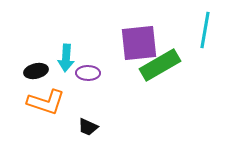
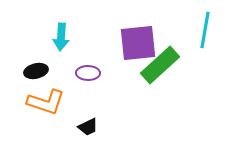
purple square: moved 1 px left
cyan arrow: moved 5 px left, 21 px up
green rectangle: rotated 12 degrees counterclockwise
black trapezoid: rotated 50 degrees counterclockwise
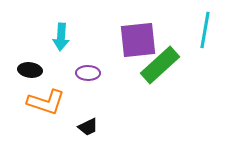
purple square: moved 3 px up
black ellipse: moved 6 px left, 1 px up; rotated 20 degrees clockwise
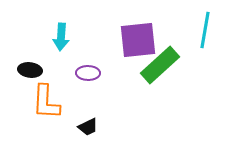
orange L-shape: rotated 75 degrees clockwise
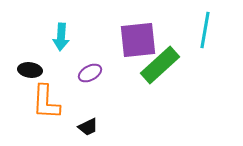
purple ellipse: moved 2 px right; rotated 30 degrees counterclockwise
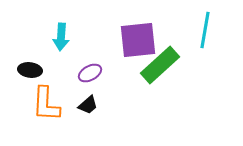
orange L-shape: moved 2 px down
black trapezoid: moved 22 px up; rotated 15 degrees counterclockwise
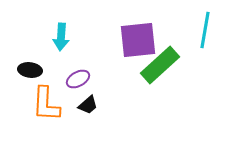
purple ellipse: moved 12 px left, 6 px down
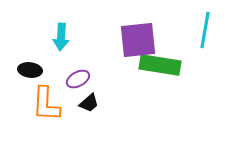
green rectangle: rotated 51 degrees clockwise
black trapezoid: moved 1 px right, 2 px up
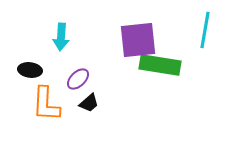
purple ellipse: rotated 15 degrees counterclockwise
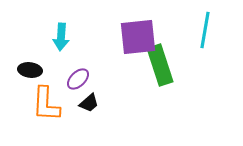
purple square: moved 3 px up
green rectangle: rotated 63 degrees clockwise
